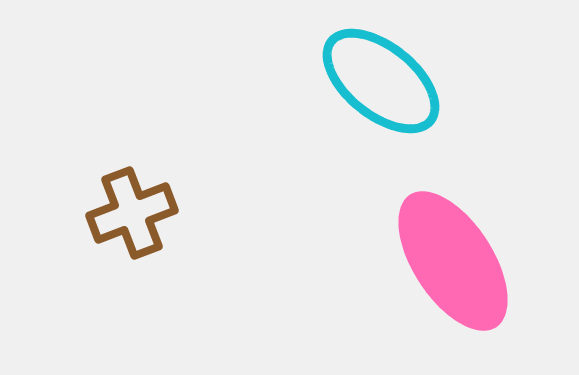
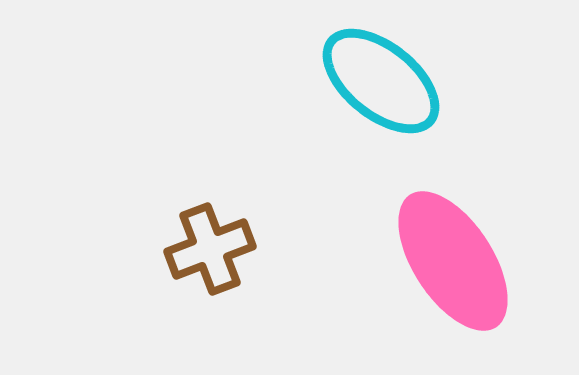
brown cross: moved 78 px right, 36 px down
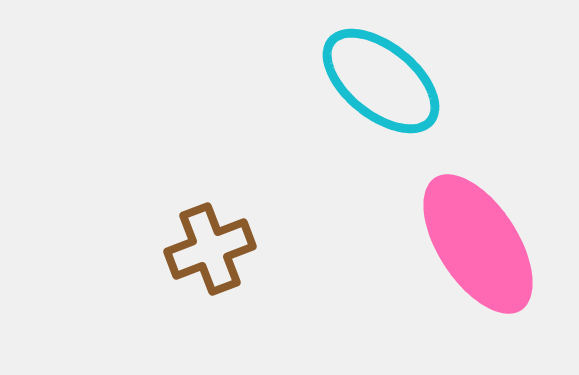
pink ellipse: moved 25 px right, 17 px up
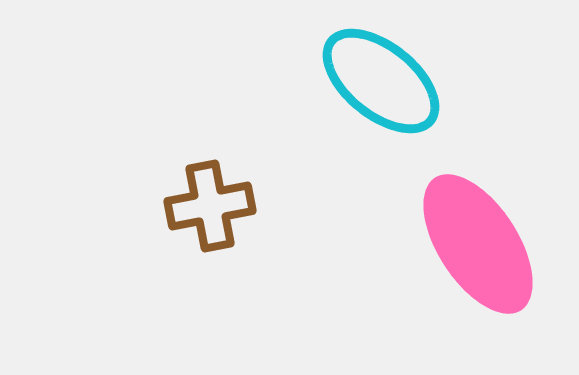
brown cross: moved 43 px up; rotated 10 degrees clockwise
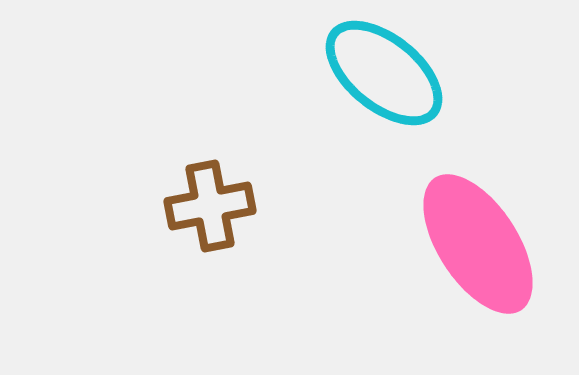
cyan ellipse: moved 3 px right, 8 px up
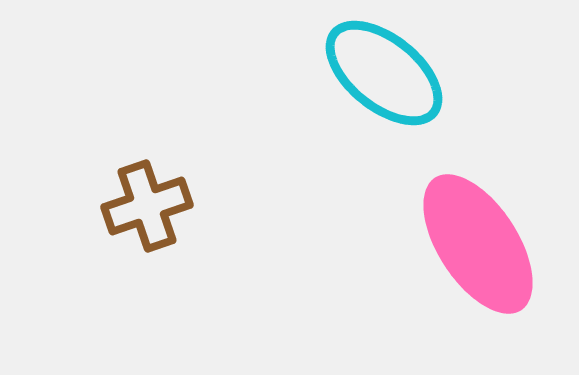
brown cross: moved 63 px left; rotated 8 degrees counterclockwise
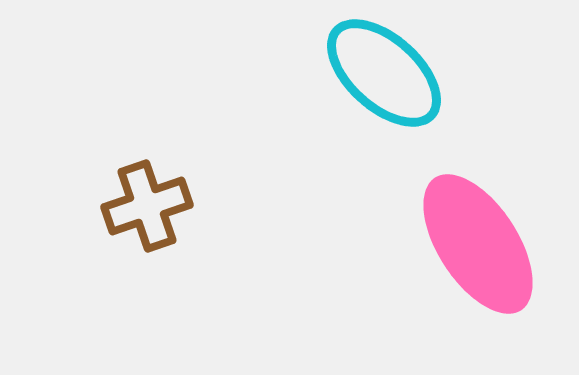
cyan ellipse: rotated 3 degrees clockwise
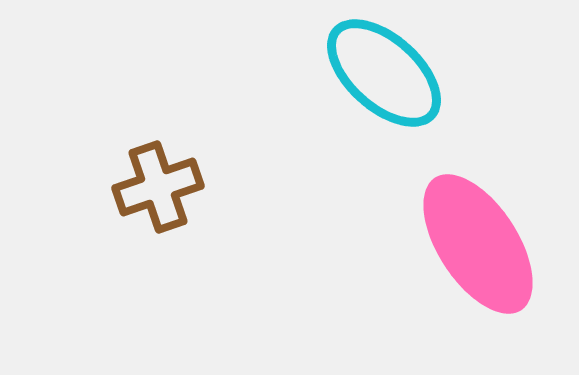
brown cross: moved 11 px right, 19 px up
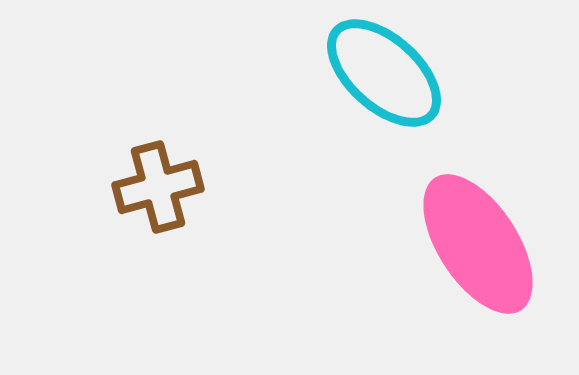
brown cross: rotated 4 degrees clockwise
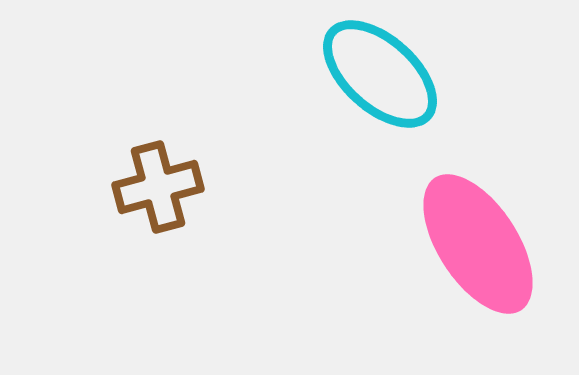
cyan ellipse: moved 4 px left, 1 px down
